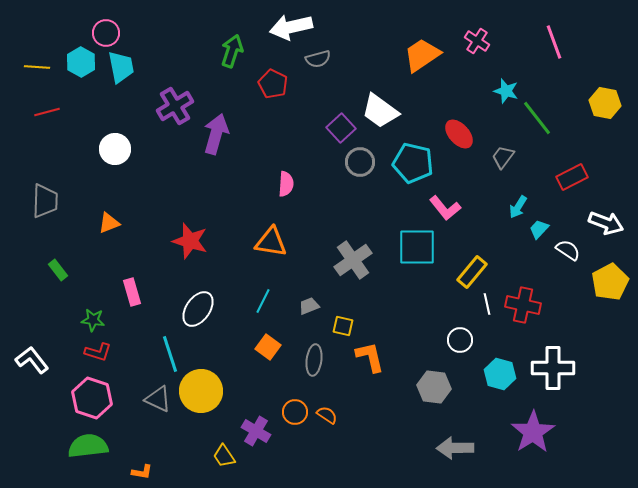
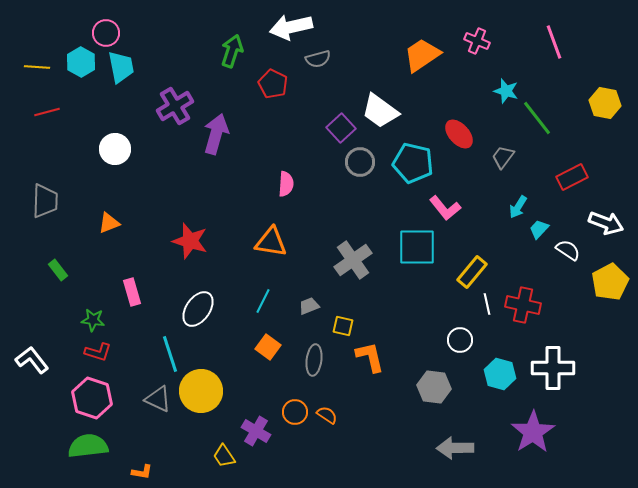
pink cross at (477, 41): rotated 10 degrees counterclockwise
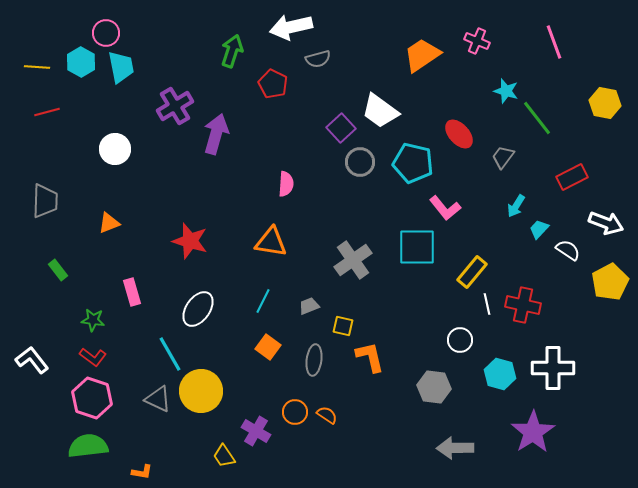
cyan arrow at (518, 207): moved 2 px left, 1 px up
red L-shape at (98, 352): moved 5 px left, 5 px down; rotated 20 degrees clockwise
cyan line at (170, 354): rotated 12 degrees counterclockwise
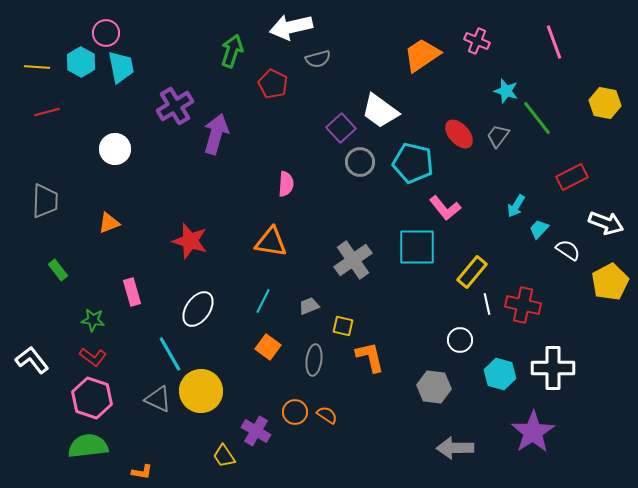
gray trapezoid at (503, 157): moved 5 px left, 21 px up
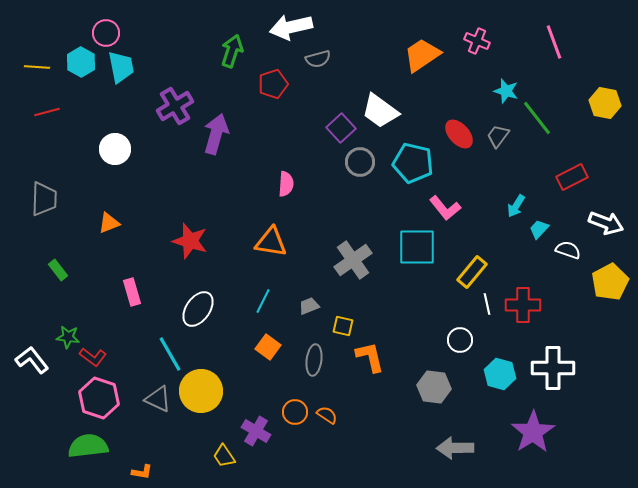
red pentagon at (273, 84): rotated 28 degrees clockwise
gray trapezoid at (45, 201): moved 1 px left, 2 px up
white semicircle at (568, 250): rotated 15 degrees counterclockwise
red cross at (523, 305): rotated 12 degrees counterclockwise
green star at (93, 320): moved 25 px left, 17 px down
pink hexagon at (92, 398): moved 7 px right
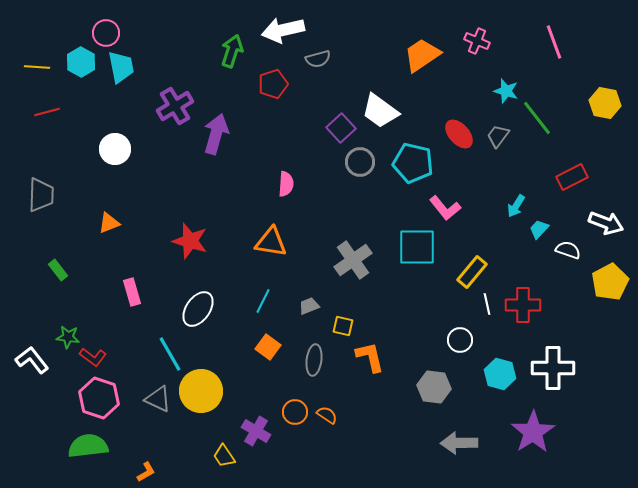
white arrow at (291, 27): moved 8 px left, 3 px down
gray trapezoid at (44, 199): moved 3 px left, 4 px up
gray arrow at (455, 448): moved 4 px right, 5 px up
orange L-shape at (142, 472): moved 4 px right; rotated 40 degrees counterclockwise
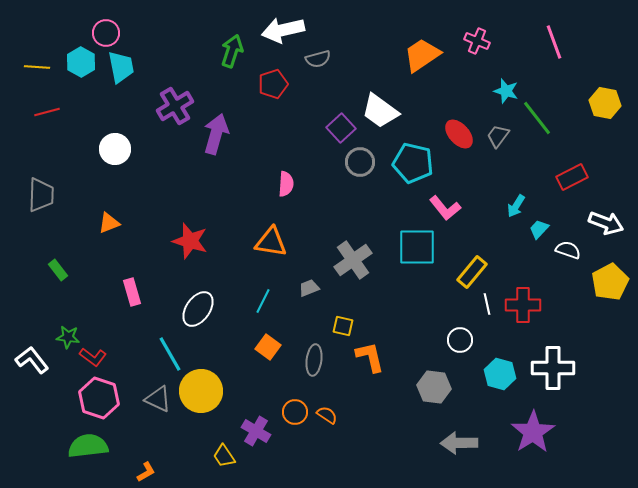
gray trapezoid at (309, 306): moved 18 px up
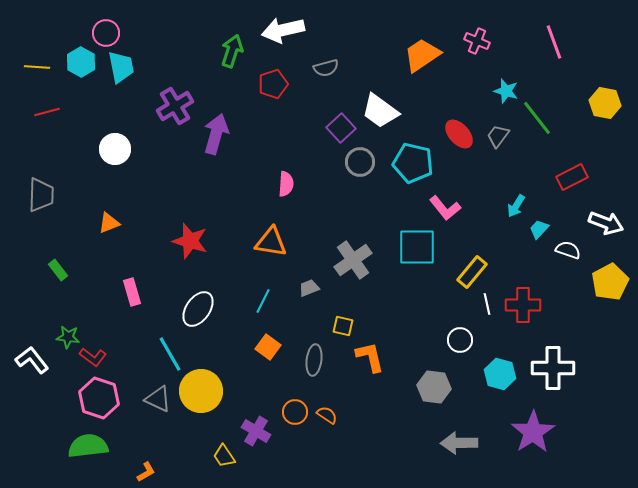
gray semicircle at (318, 59): moved 8 px right, 9 px down
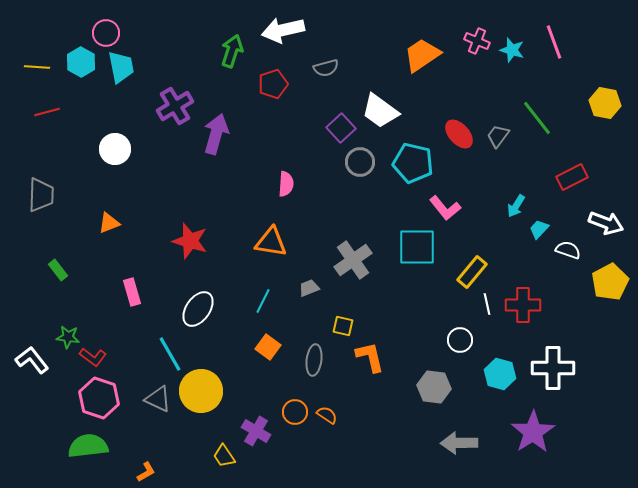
cyan star at (506, 91): moved 6 px right, 41 px up
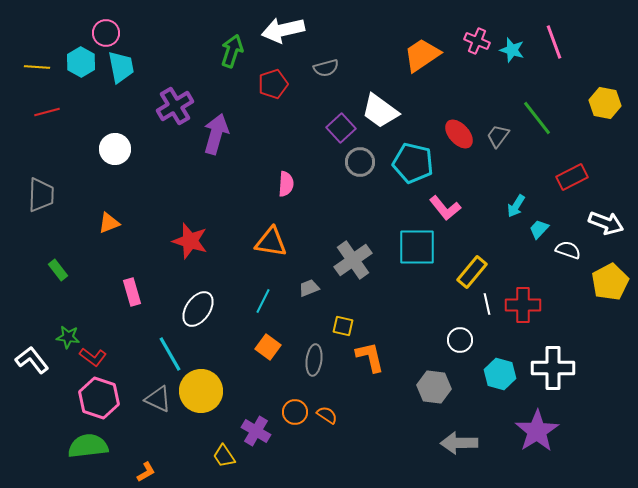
purple star at (533, 432): moved 4 px right, 1 px up
